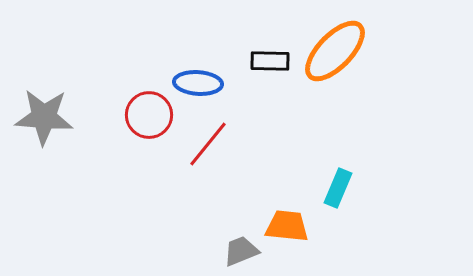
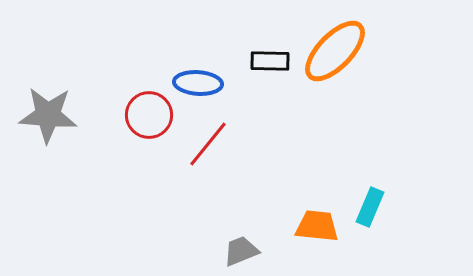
gray star: moved 4 px right, 2 px up
cyan rectangle: moved 32 px right, 19 px down
orange trapezoid: moved 30 px right
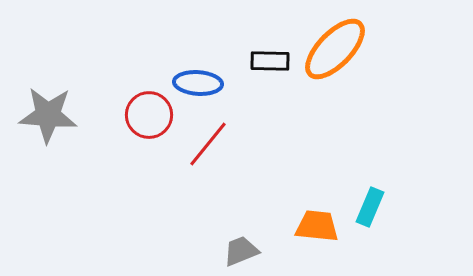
orange ellipse: moved 2 px up
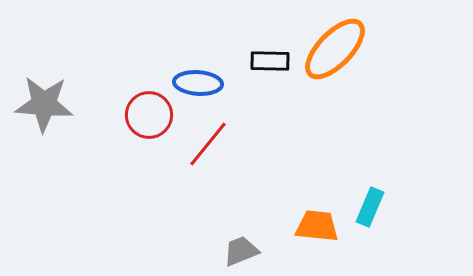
gray star: moved 4 px left, 11 px up
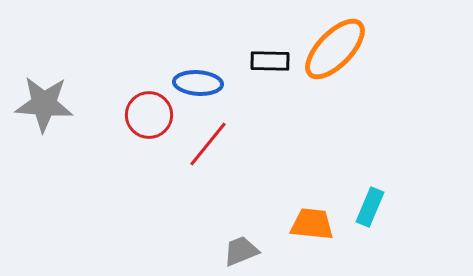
orange trapezoid: moved 5 px left, 2 px up
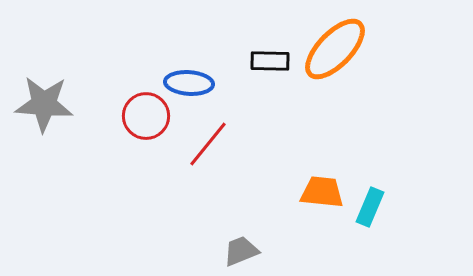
blue ellipse: moved 9 px left
red circle: moved 3 px left, 1 px down
orange trapezoid: moved 10 px right, 32 px up
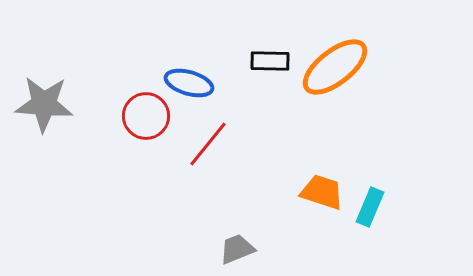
orange ellipse: moved 18 px down; rotated 8 degrees clockwise
blue ellipse: rotated 12 degrees clockwise
orange trapezoid: rotated 12 degrees clockwise
gray trapezoid: moved 4 px left, 2 px up
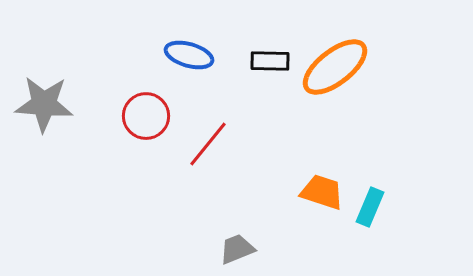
blue ellipse: moved 28 px up
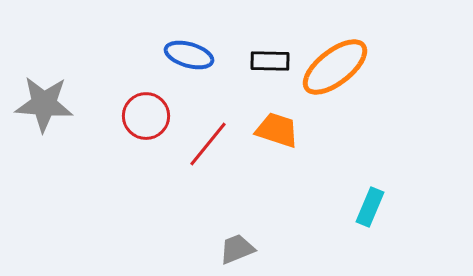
orange trapezoid: moved 45 px left, 62 px up
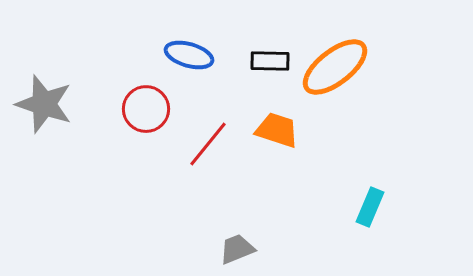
gray star: rotated 14 degrees clockwise
red circle: moved 7 px up
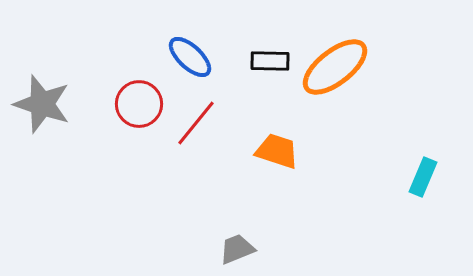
blue ellipse: moved 1 px right, 2 px down; rotated 27 degrees clockwise
gray star: moved 2 px left
red circle: moved 7 px left, 5 px up
orange trapezoid: moved 21 px down
red line: moved 12 px left, 21 px up
cyan rectangle: moved 53 px right, 30 px up
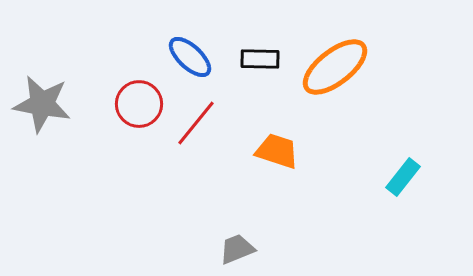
black rectangle: moved 10 px left, 2 px up
gray star: rotated 8 degrees counterclockwise
cyan rectangle: moved 20 px left; rotated 15 degrees clockwise
